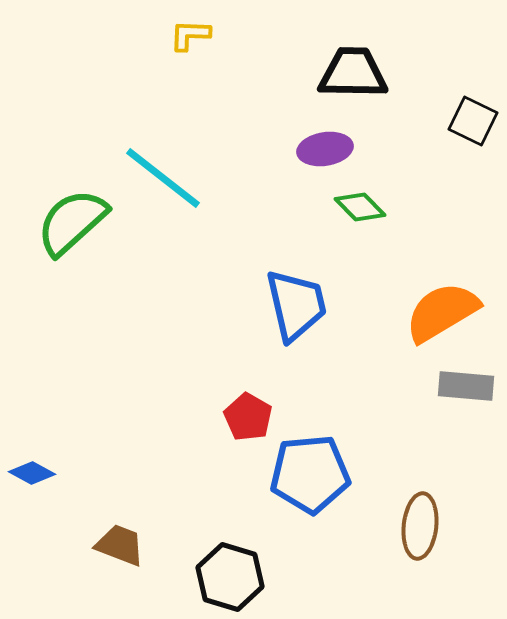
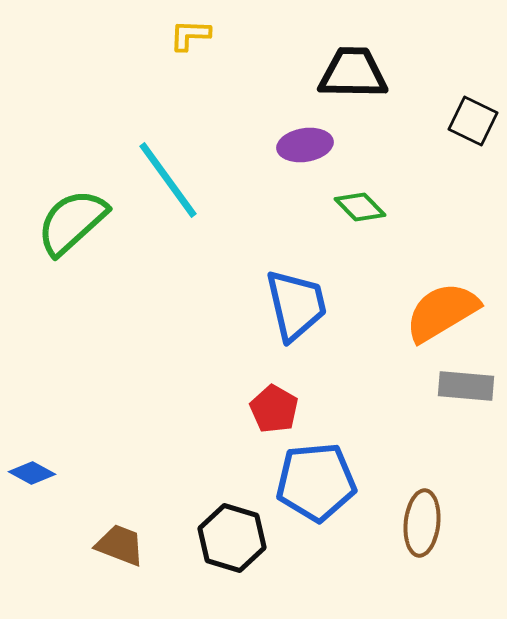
purple ellipse: moved 20 px left, 4 px up
cyan line: moved 5 px right, 2 px down; rotated 16 degrees clockwise
red pentagon: moved 26 px right, 8 px up
blue pentagon: moved 6 px right, 8 px down
brown ellipse: moved 2 px right, 3 px up
black hexagon: moved 2 px right, 39 px up
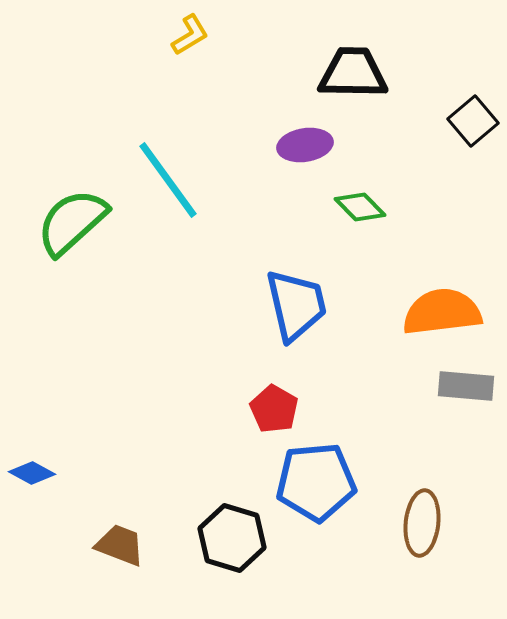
yellow L-shape: rotated 147 degrees clockwise
black square: rotated 24 degrees clockwise
orange semicircle: rotated 24 degrees clockwise
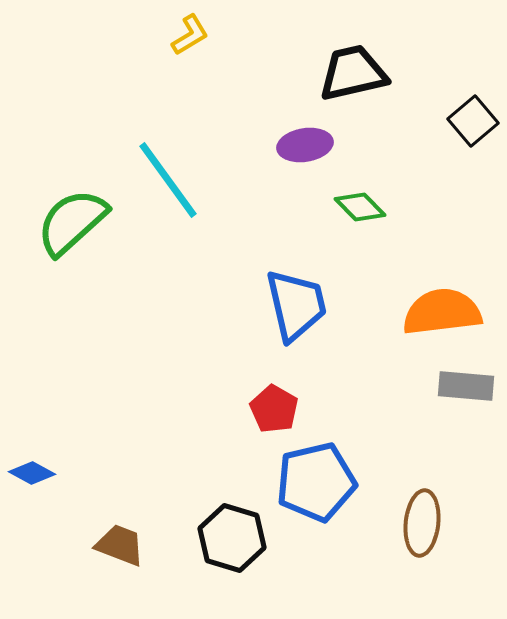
black trapezoid: rotated 14 degrees counterclockwise
blue pentagon: rotated 8 degrees counterclockwise
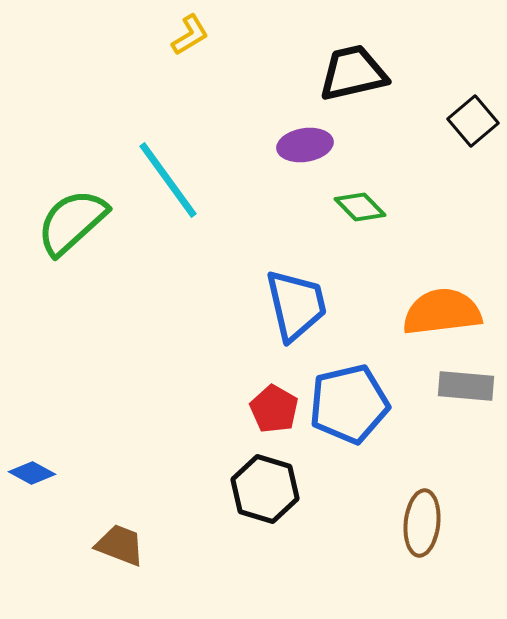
blue pentagon: moved 33 px right, 78 px up
black hexagon: moved 33 px right, 49 px up
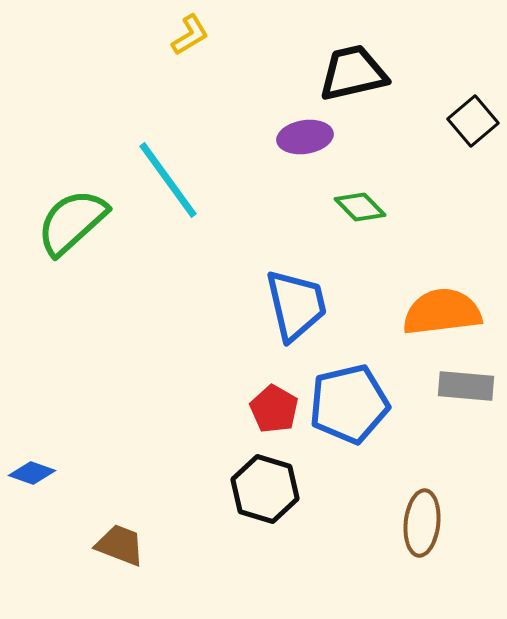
purple ellipse: moved 8 px up
blue diamond: rotated 9 degrees counterclockwise
